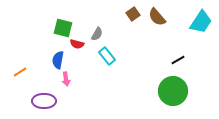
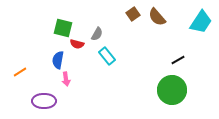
green circle: moved 1 px left, 1 px up
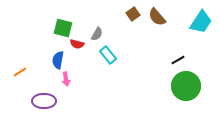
cyan rectangle: moved 1 px right, 1 px up
green circle: moved 14 px right, 4 px up
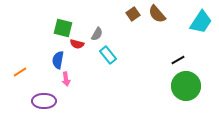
brown semicircle: moved 3 px up
